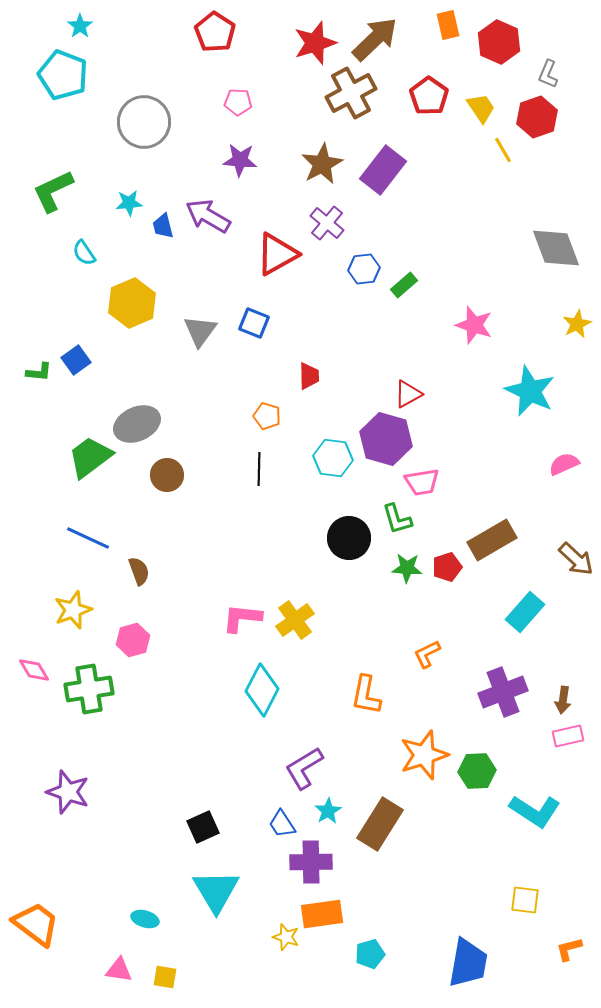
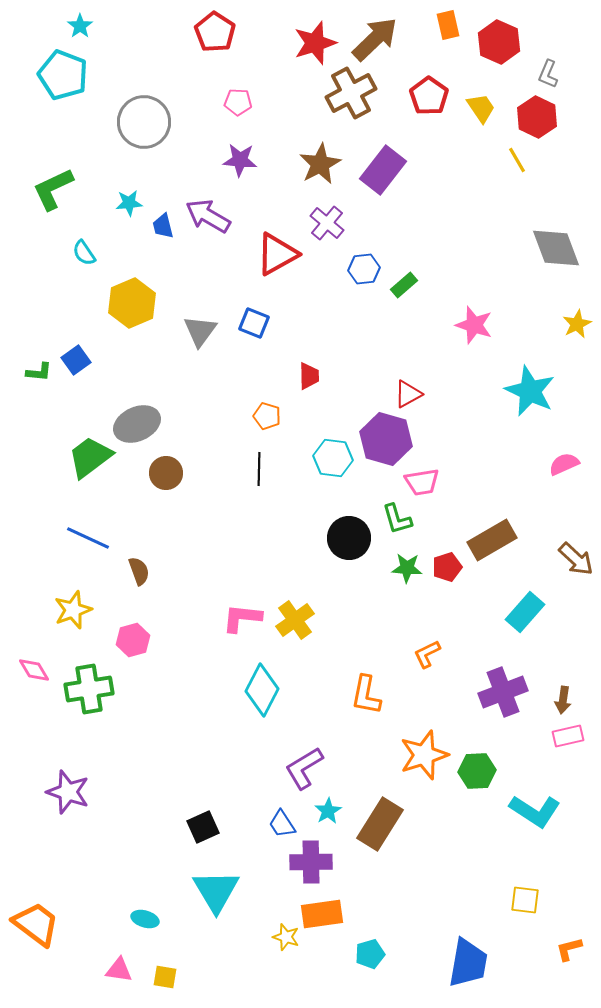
red hexagon at (537, 117): rotated 15 degrees counterclockwise
yellow line at (503, 150): moved 14 px right, 10 px down
brown star at (322, 164): moved 2 px left
green L-shape at (53, 191): moved 2 px up
brown circle at (167, 475): moved 1 px left, 2 px up
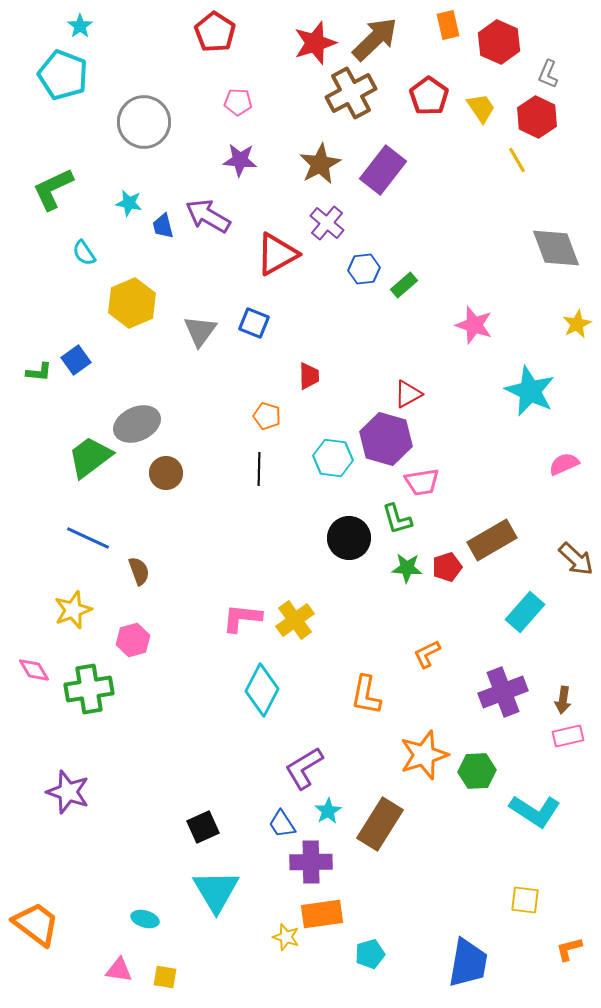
cyan star at (129, 203): rotated 16 degrees clockwise
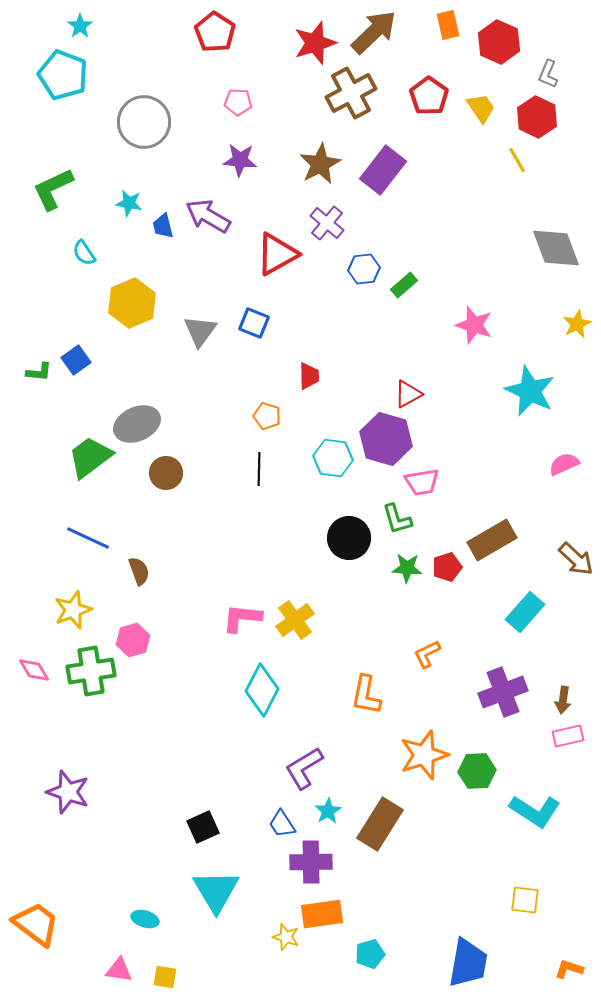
brown arrow at (375, 39): moved 1 px left, 7 px up
green cross at (89, 689): moved 2 px right, 18 px up
orange L-shape at (569, 949): moved 20 px down; rotated 32 degrees clockwise
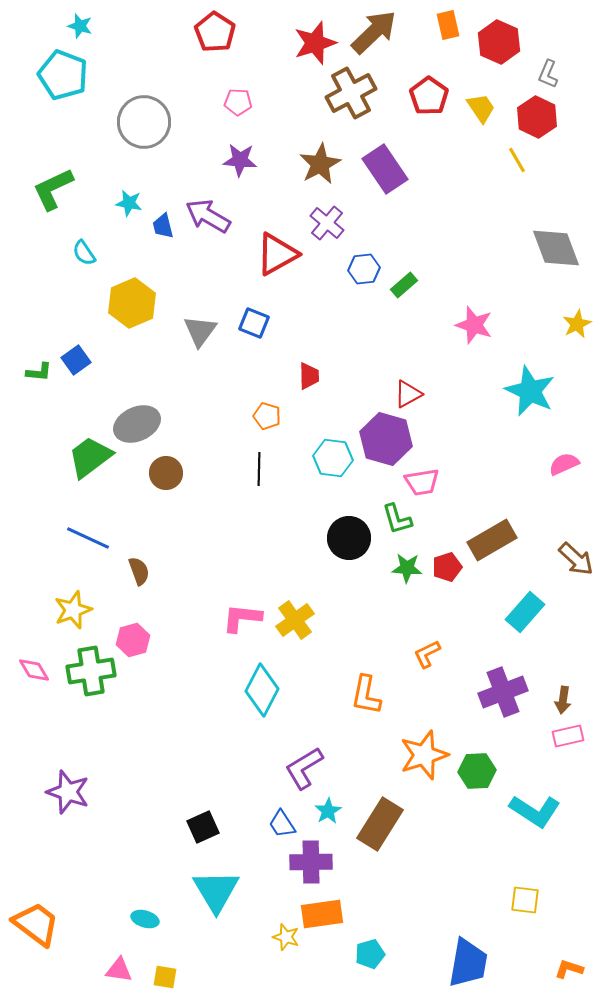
cyan star at (80, 26): rotated 20 degrees counterclockwise
purple rectangle at (383, 170): moved 2 px right, 1 px up; rotated 72 degrees counterclockwise
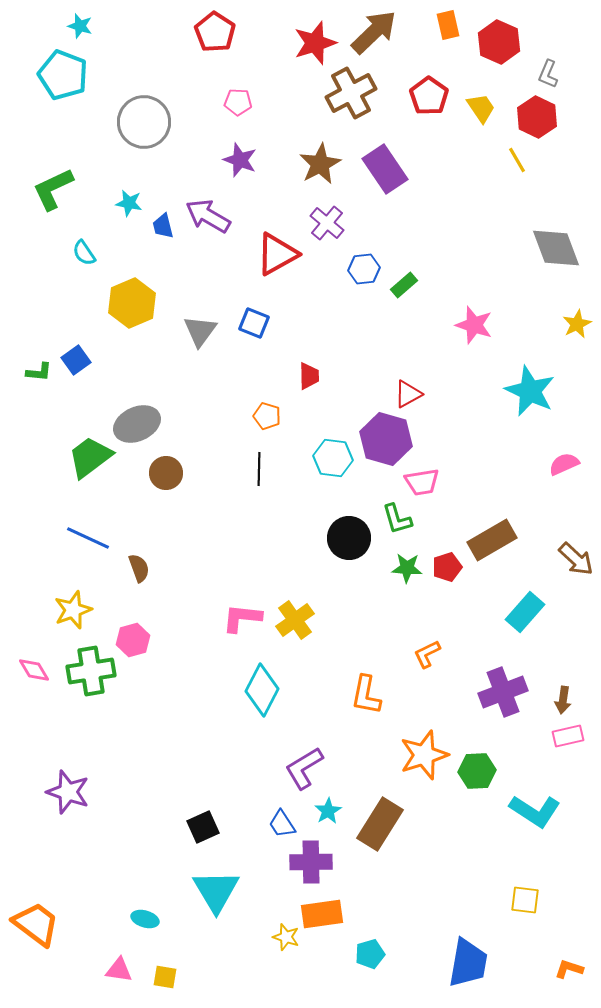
purple star at (240, 160): rotated 16 degrees clockwise
brown semicircle at (139, 571): moved 3 px up
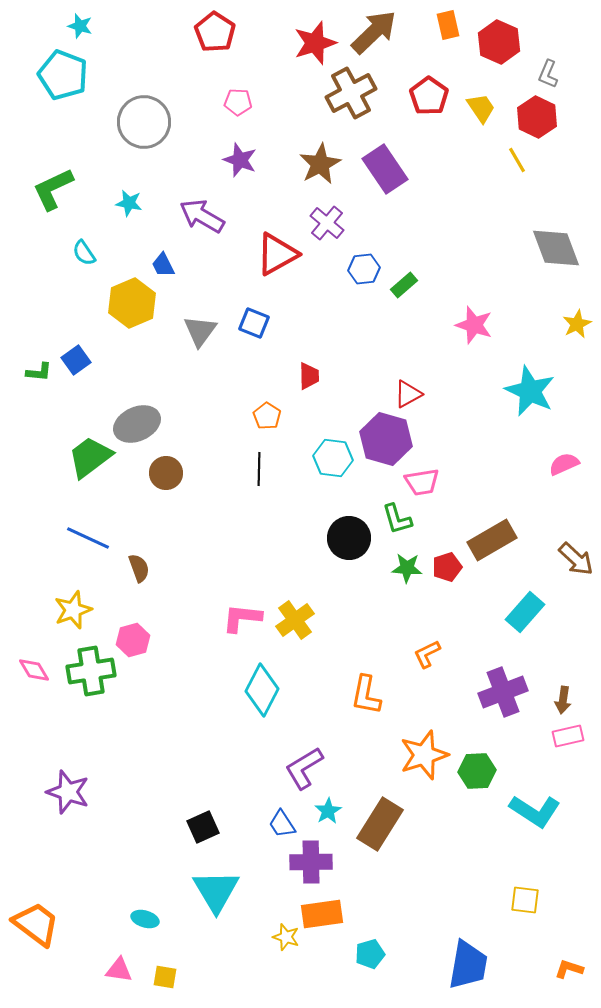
purple arrow at (208, 216): moved 6 px left
blue trapezoid at (163, 226): moved 39 px down; rotated 12 degrees counterclockwise
orange pentagon at (267, 416): rotated 16 degrees clockwise
blue trapezoid at (468, 963): moved 2 px down
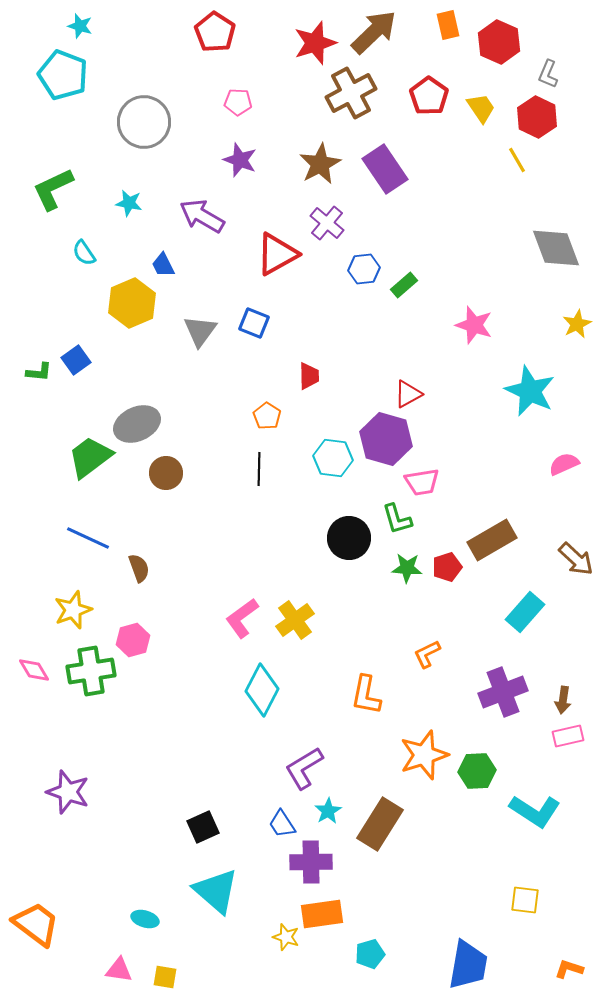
pink L-shape at (242, 618): rotated 42 degrees counterclockwise
cyan triangle at (216, 891): rotated 18 degrees counterclockwise
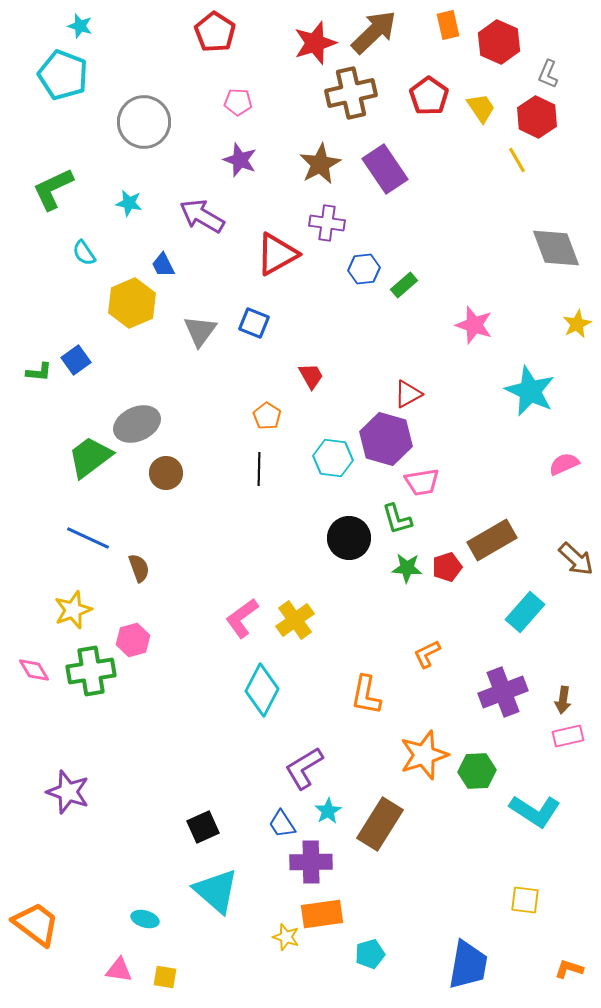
brown cross at (351, 93): rotated 15 degrees clockwise
purple cross at (327, 223): rotated 32 degrees counterclockwise
red trapezoid at (309, 376): moved 2 px right; rotated 28 degrees counterclockwise
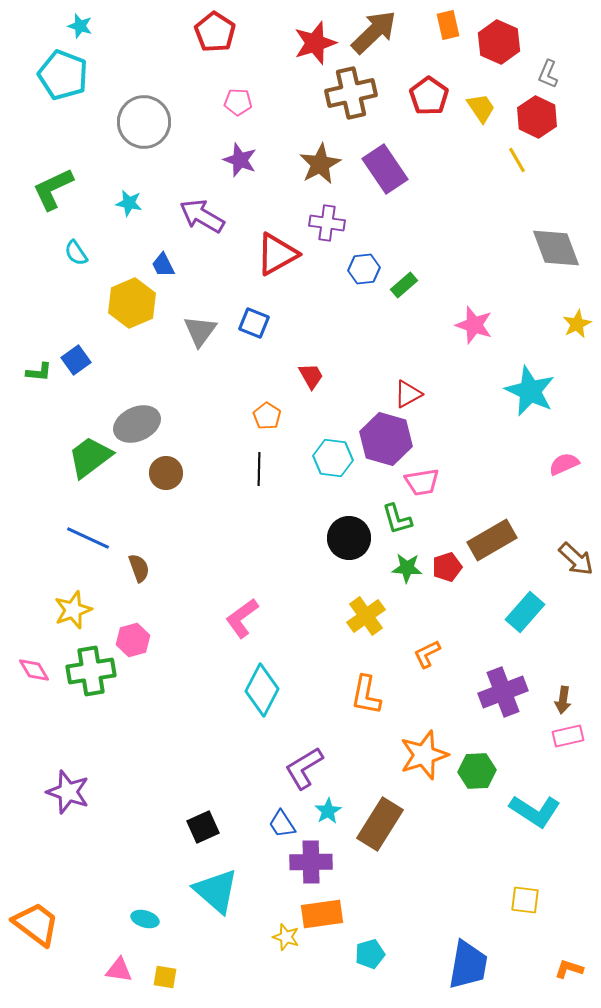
cyan semicircle at (84, 253): moved 8 px left
yellow cross at (295, 620): moved 71 px right, 4 px up
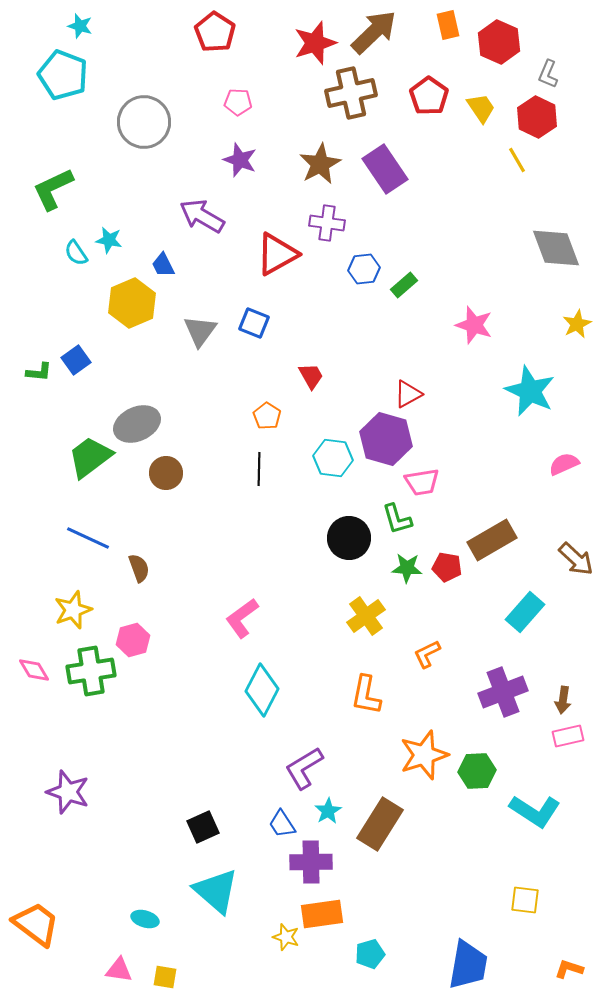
cyan star at (129, 203): moved 20 px left, 37 px down
red pentagon at (447, 567): rotated 28 degrees clockwise
